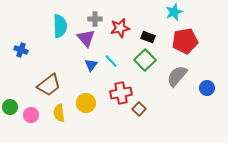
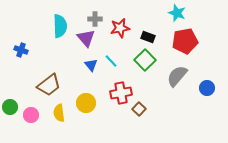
cyan star: moved 3 px right, 1 px down; rotated 30 degrees counterclockwise
blue triangle: rotated 16 degrees counterclockwise
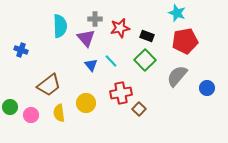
black rectangle: moved 1 px left, 1 px up
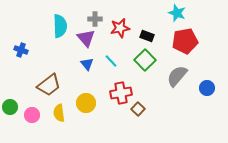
blue triangle: moved 4 px left, 1 px up
brown square: moved 1 px left
pink circle: moved 1 px right
